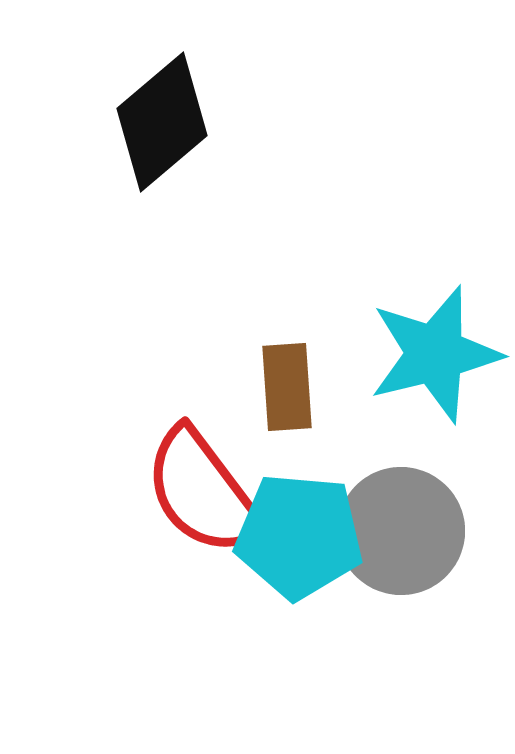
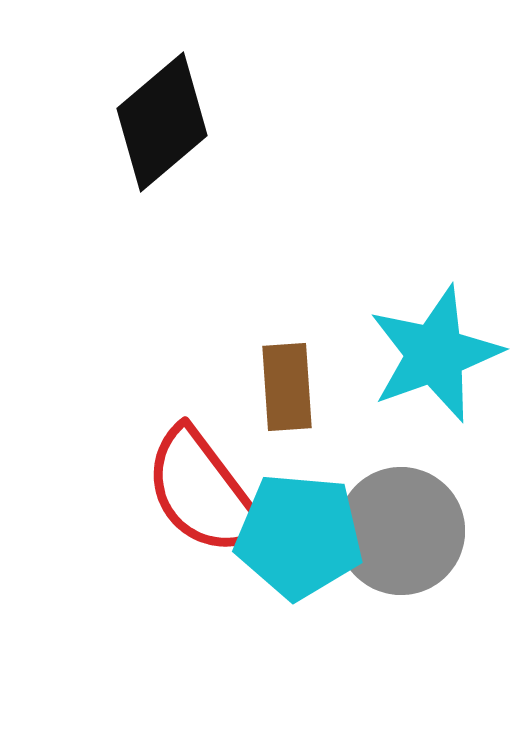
cyan star: rotated 6 degrees counterclockwise
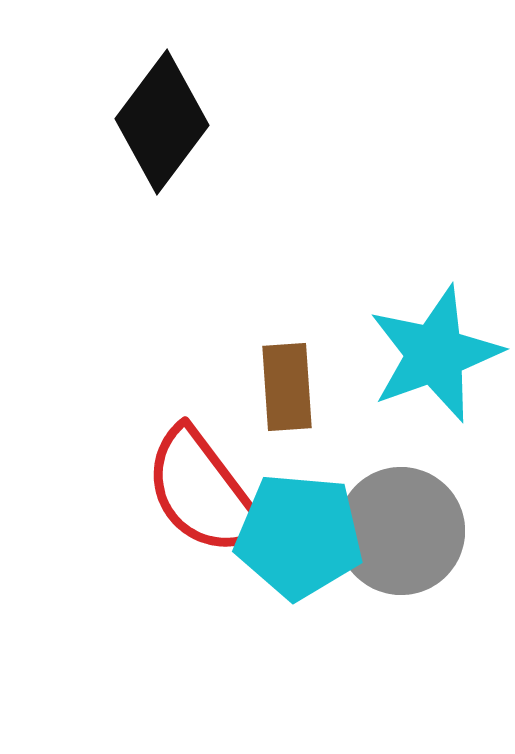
black diamond: rotated 13 degrees counterclockwise
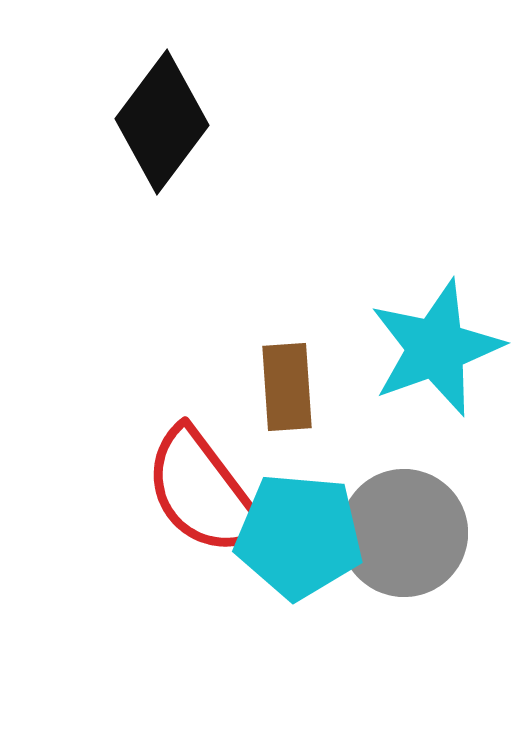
cyan star: moved 1 px right, 6 px up
gray circle: moved 3 px right, 2 px down
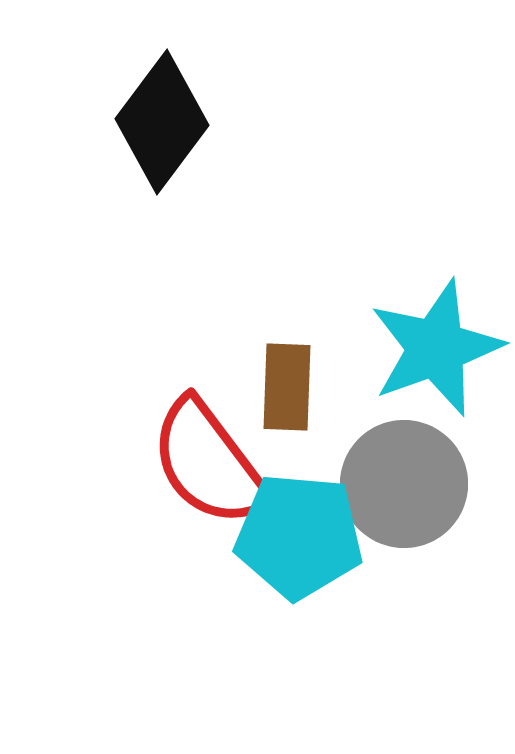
brown rectangle: rotated 6 degrees clockwise
red semicircle: moved 6 px right, 29 px up
gray circle: moved 49 px up
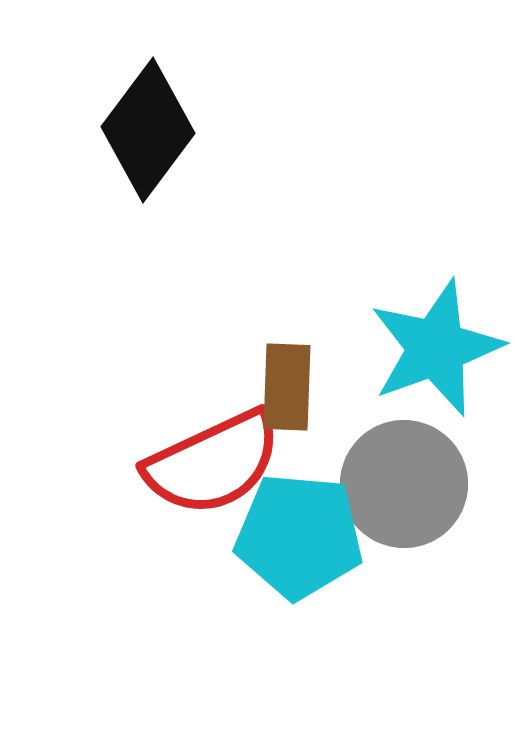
black diamond: moved 14 px left, 8 px down
red semicircle: moved 4 px right; rotated 78 degrees counterclockwise
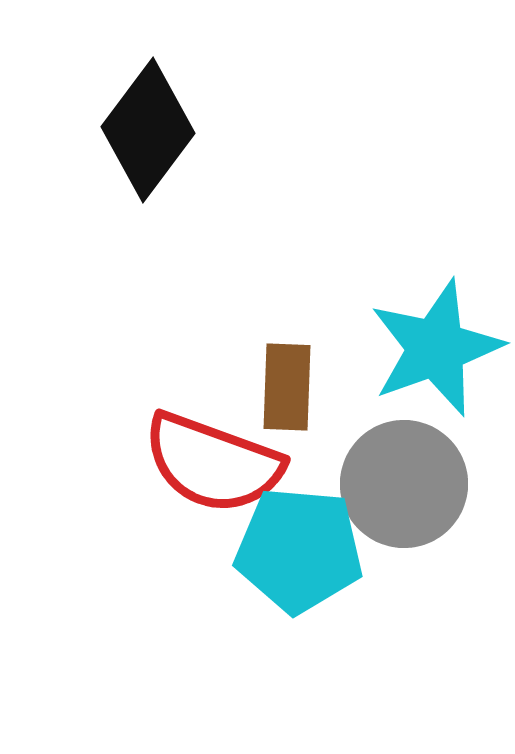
red semicircle: rotated 45 degrees clockwise
cyan pentagon: moved 14 px down
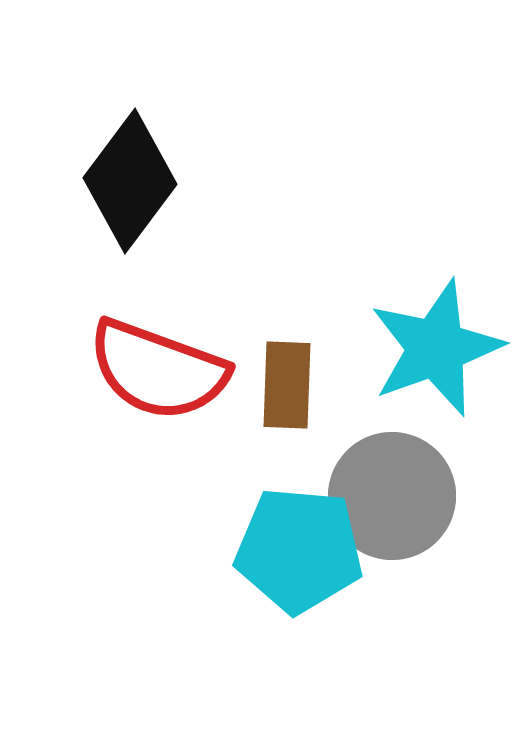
black diamond: moved 18 px left, 51 px down
brown rectangle: moved 2 px up
red semicircle: moved 55 px left, 93 px up
gray circle: moved 12 px left, 12 px down
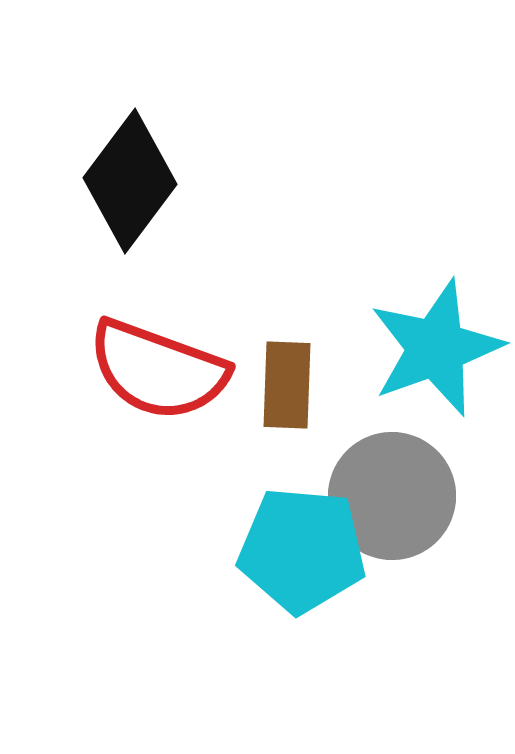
cyan pentagon: moved 3 px right
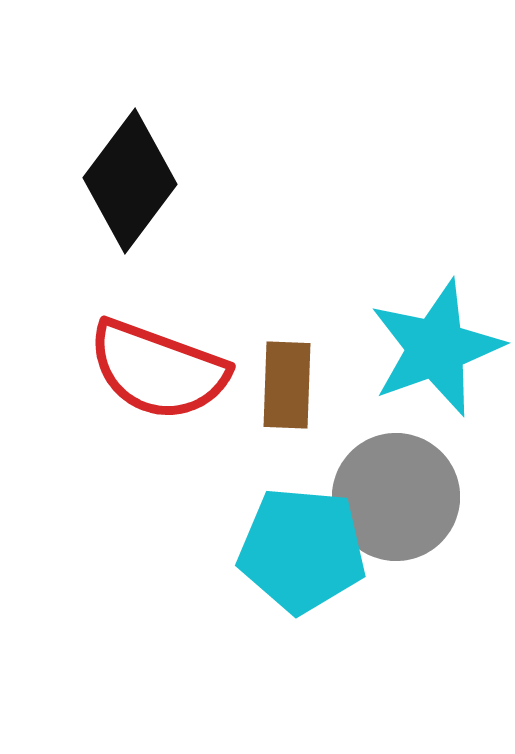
gray circle: moved 4 px right, 1 px down
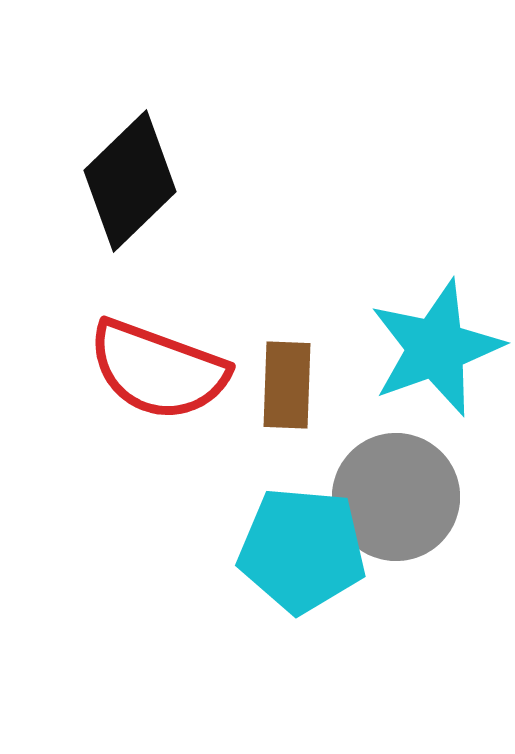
black diamond: rotated 9 degrees clockwise
